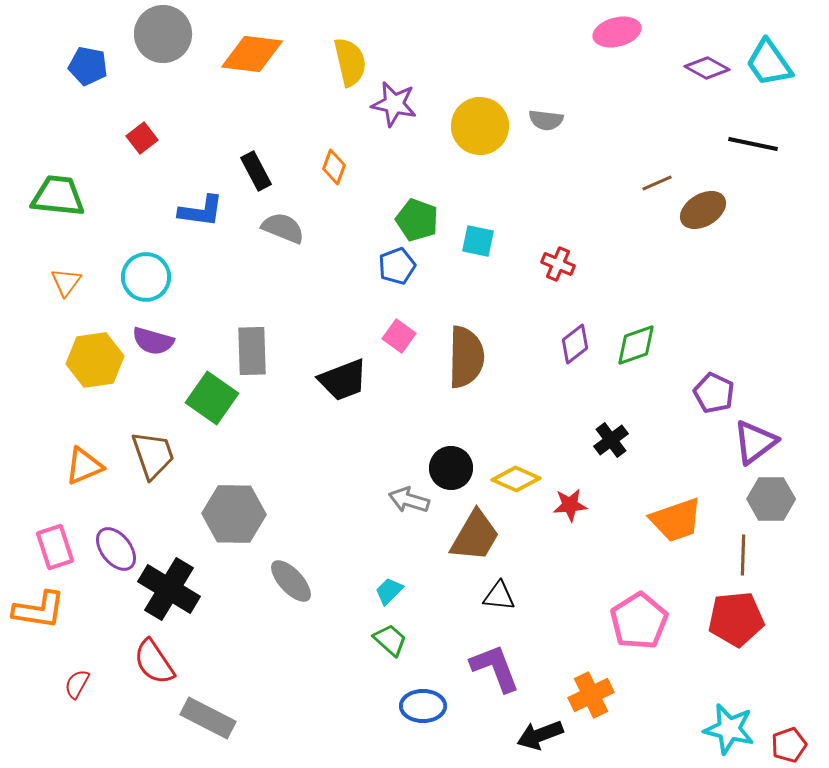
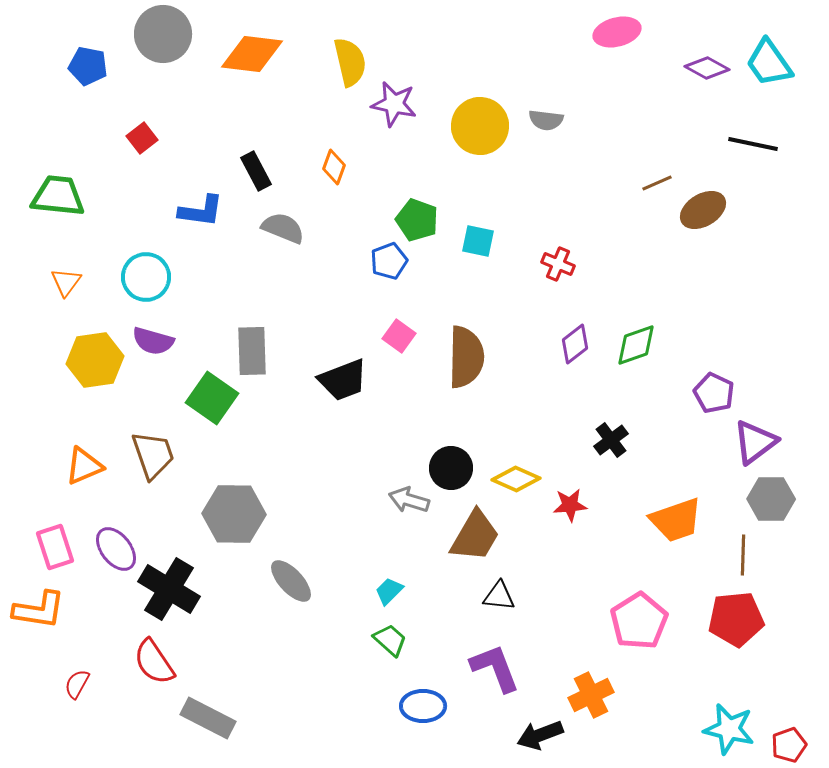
blue pentagon at (397, 266): moved 8 px left, 5 px up
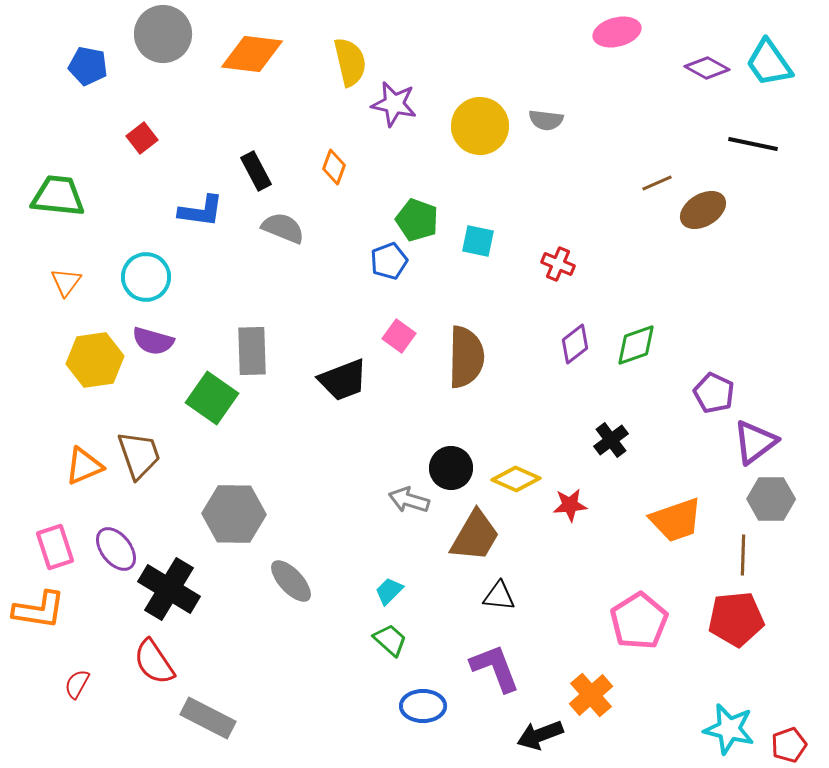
brown trapezoid at (153, 455): moved 14 px left
orange cross at (591, 695): rotated 15 degrees counterclockwise
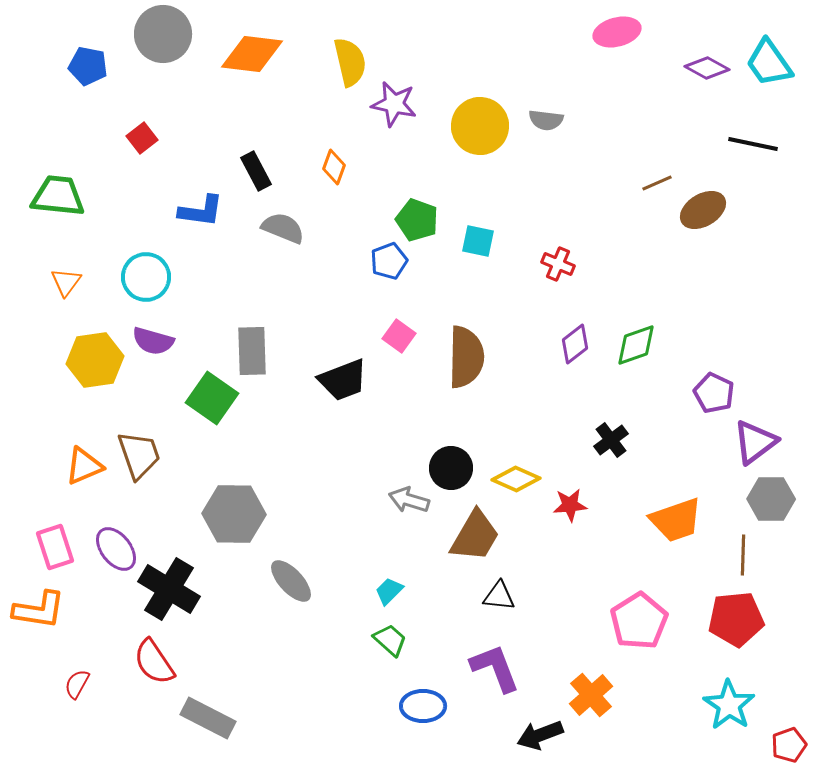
cyan star at (729, 729): moved 24 px up; rotated 21 degrees clockwise
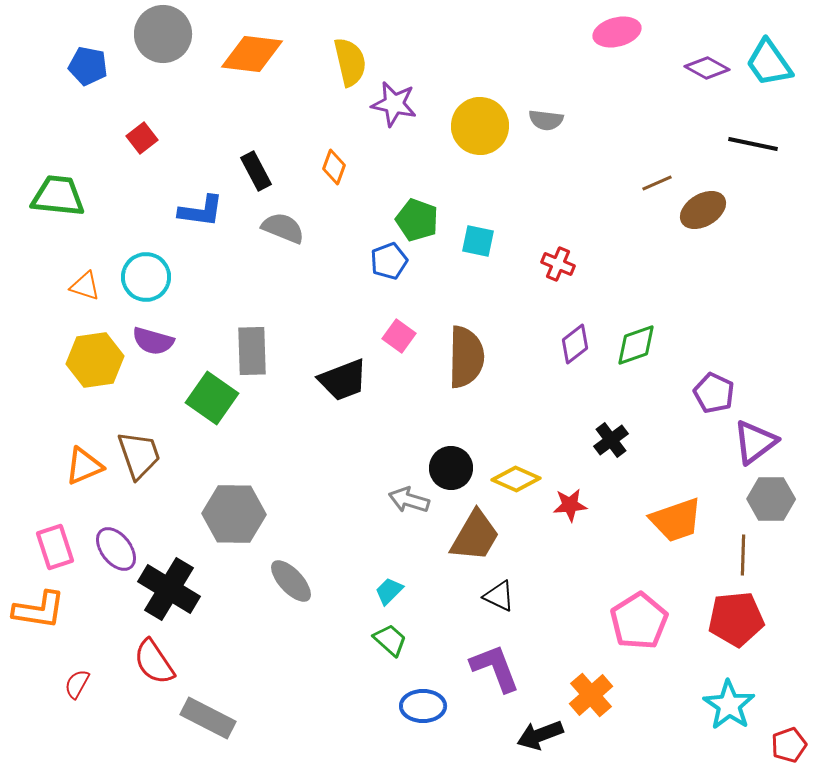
orange triangle at (66, 282): moved 19 px right, 4 px down; rotated 48 degrees counterclockwise
black triangle at (499, 596): rotated 20 degrees clockwise
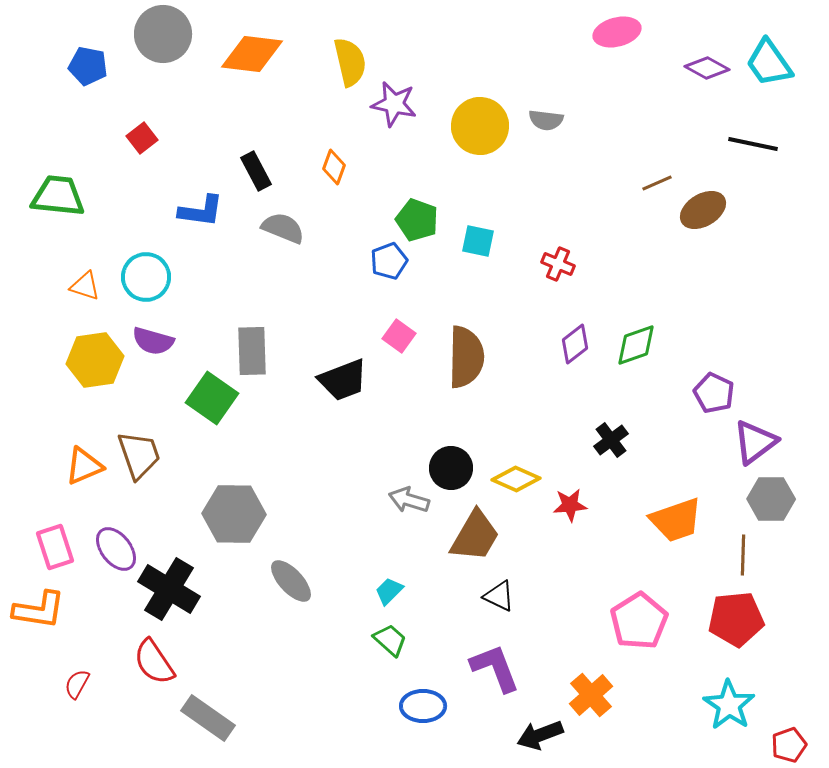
gray rectangle at (208, 718): rotated 8 degrees clockwise
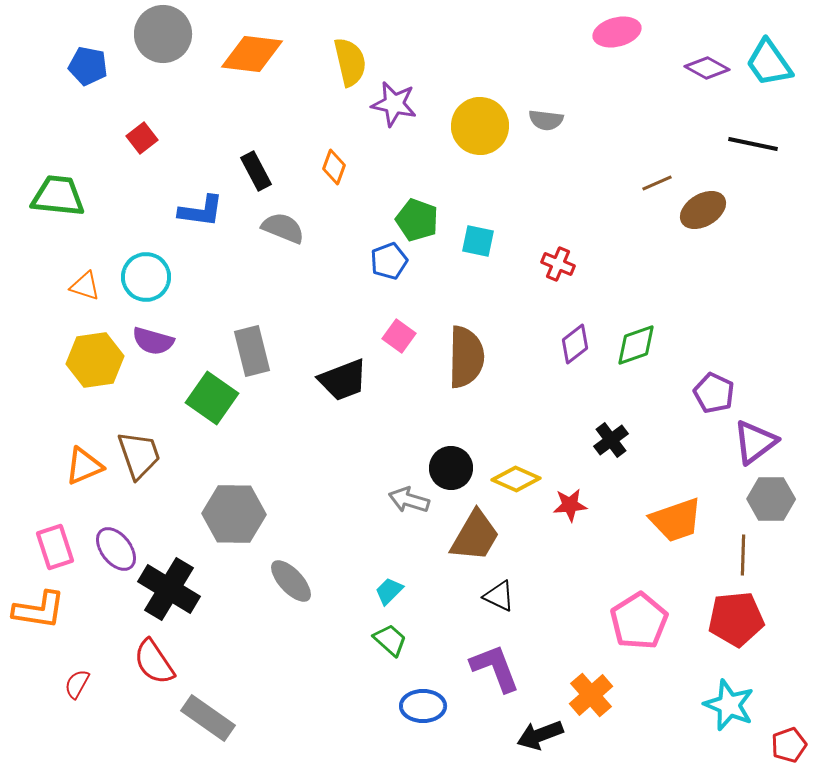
gray rectangle at (252, 351): rotated 12 degrees counterclockwise
cyan star at (729, 705): rotated 12 degrees counterclockwise
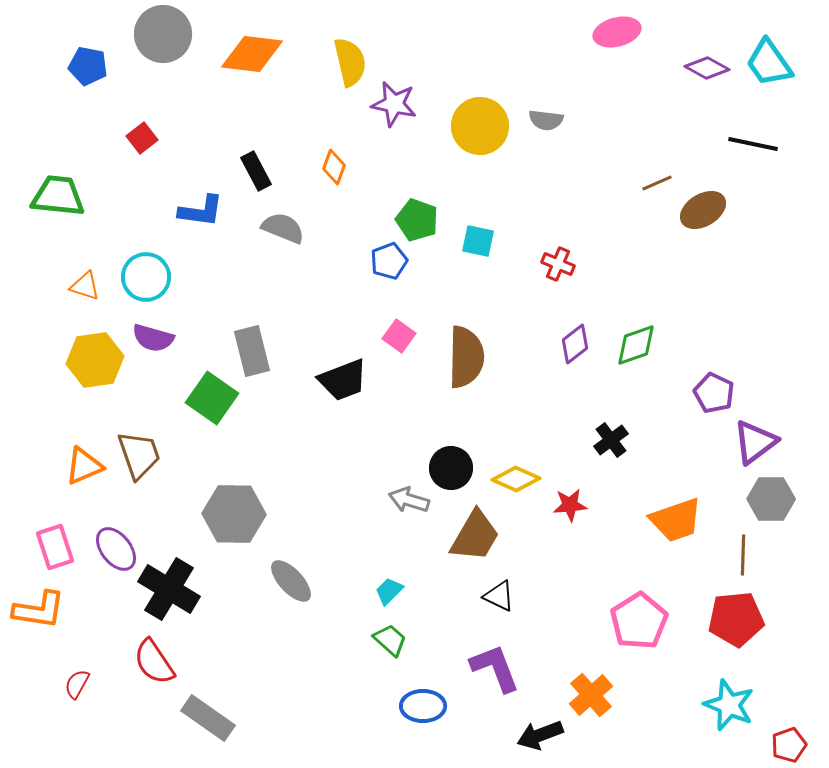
purple semicircle at (153, 341): moved 3 px up
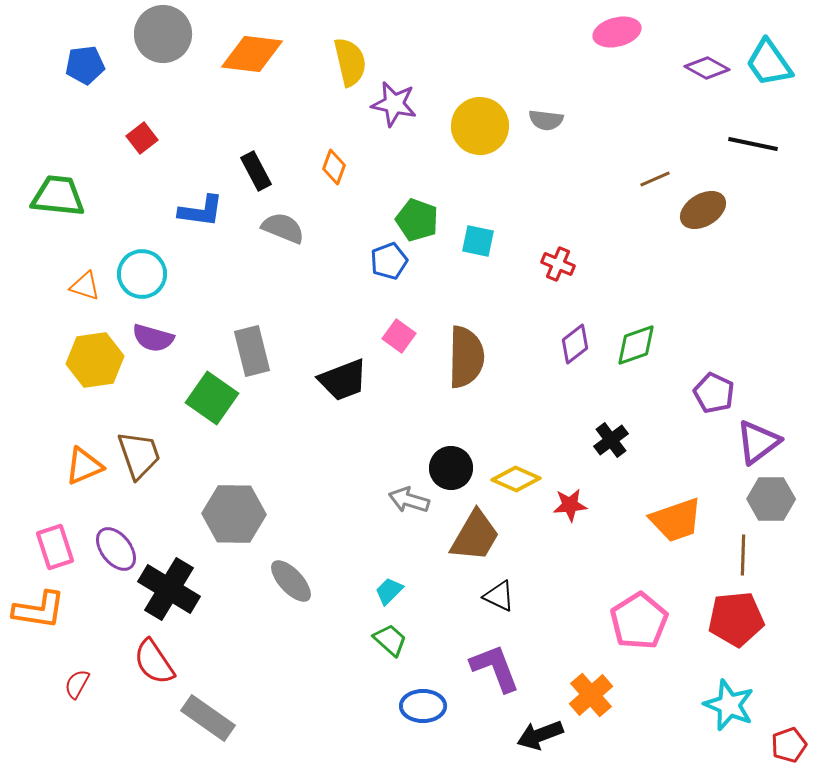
blue pentagon at (88, 66): moved 3 px left, 1 px up; rotated 18 degrees counterclockwise
brown line at (657, 183): moved 2 px left, 4 px up
cyan circle at (146, 277): moved 4 px left, 3 px up
purple triangle at (755, 442): moved 3 px right
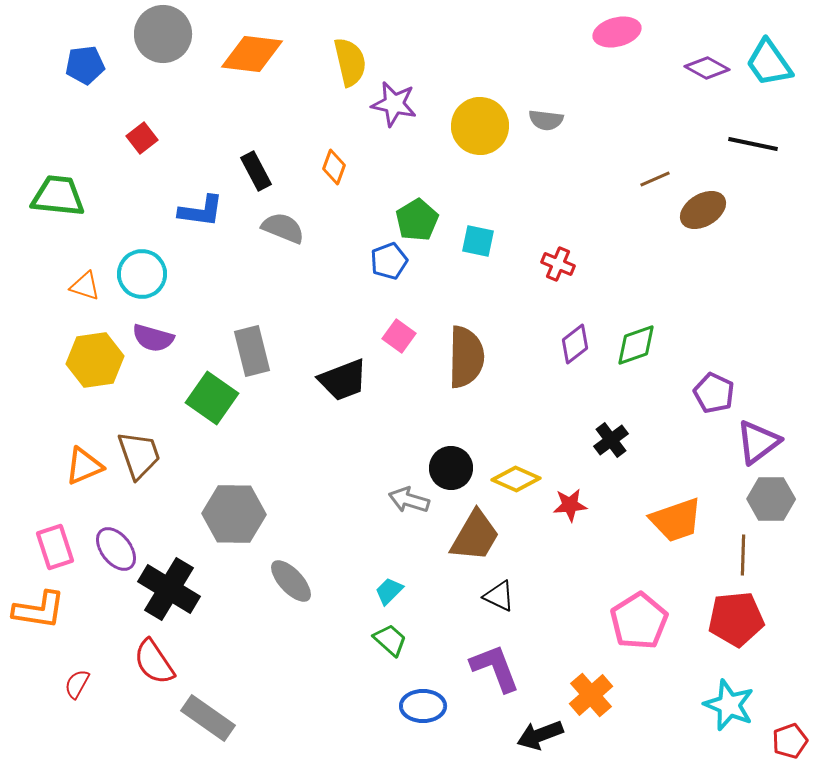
green pentagon at (417, 220): rotated 21 degrees clockwise
red pentagon at (789, 745): moved 1 px right, 4 px up
